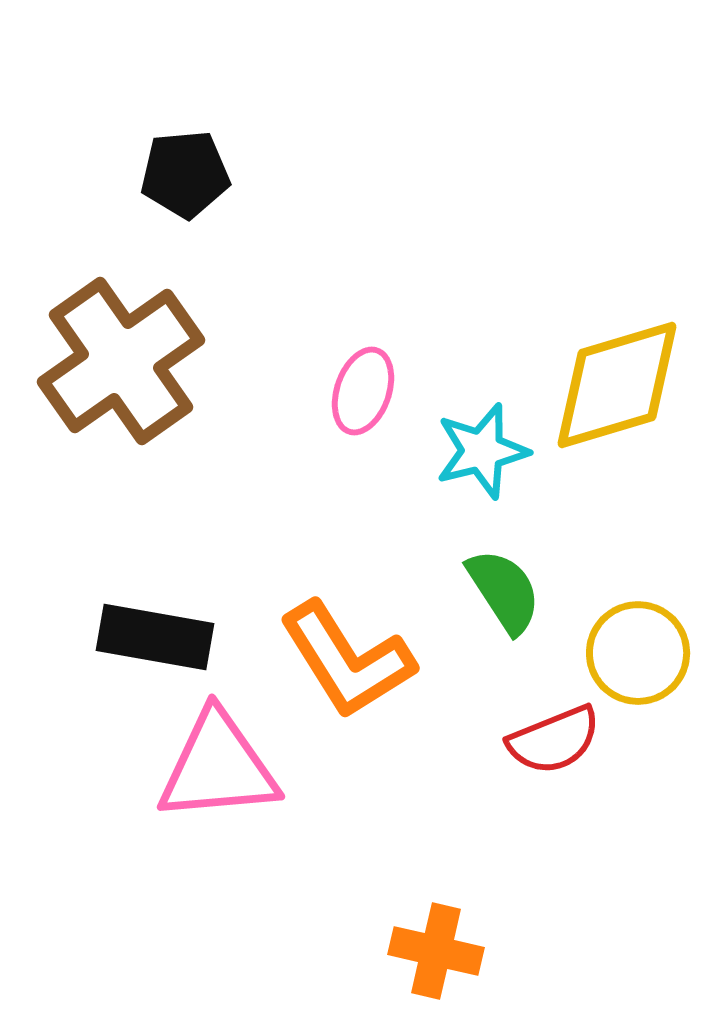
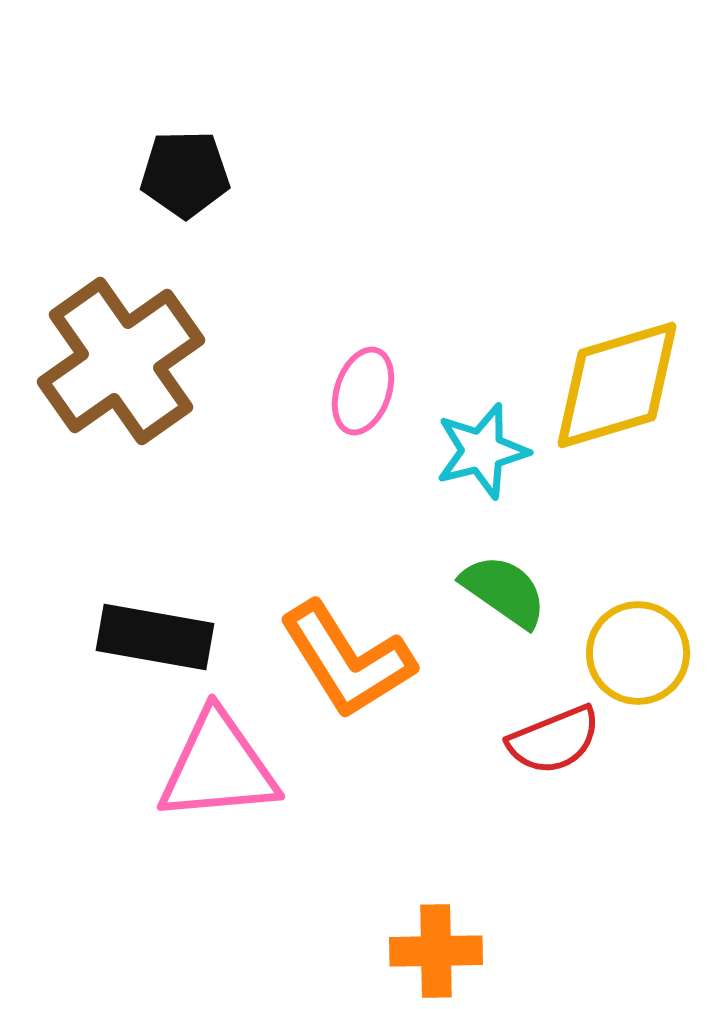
black pentagon: rotated 4 degrees clockwise
green semicircle: rotated 22 degrees counterclockwise
orange cross: rotated 14 degrees counterclockwise
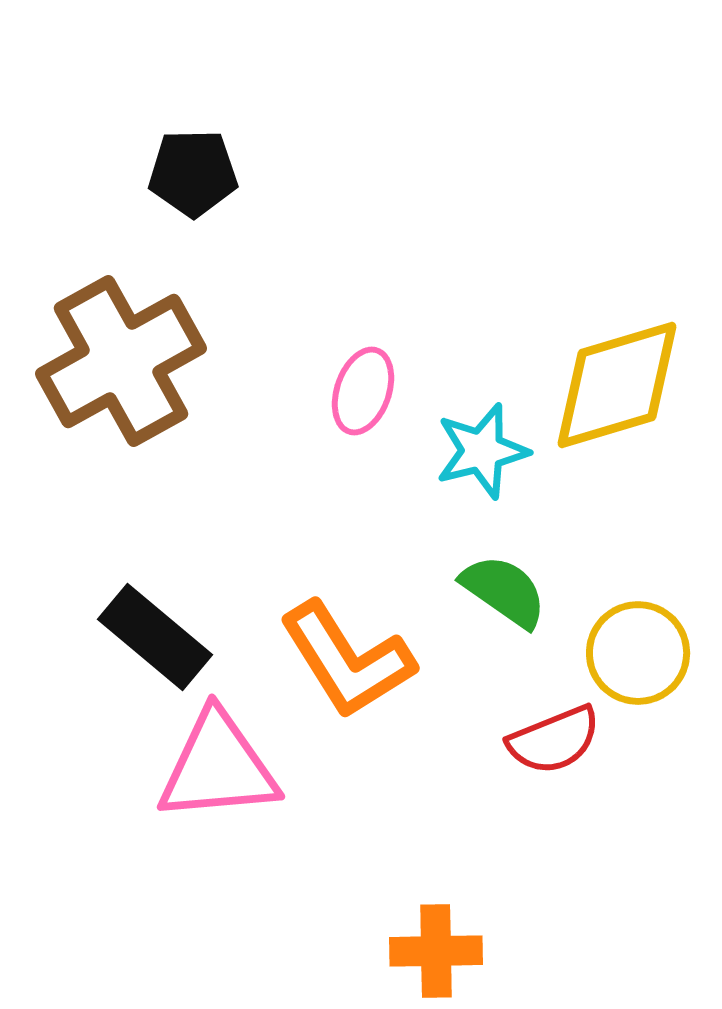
black pentagon: moved 8 px right, 1 px up
brown cross: rotated 6 degrees clockwise
black rectangle: rotated 30 degrees clockwise
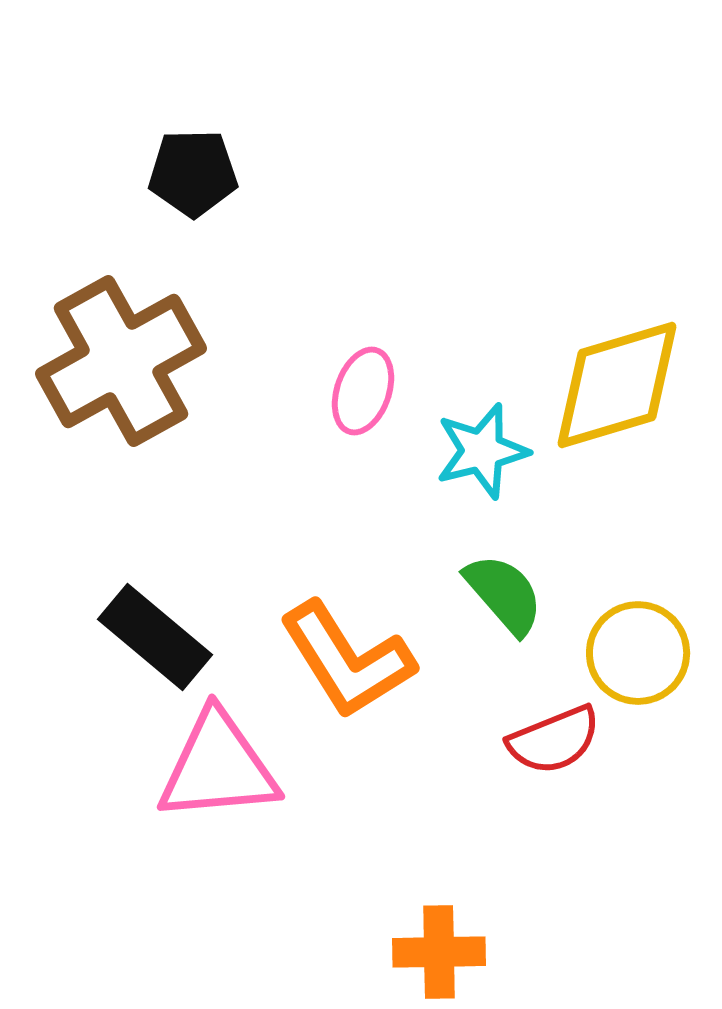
green semicircle: moved 3 px down; rotated 14 degrees clockwise
orange cross: moved 3 px right, 1 px down
